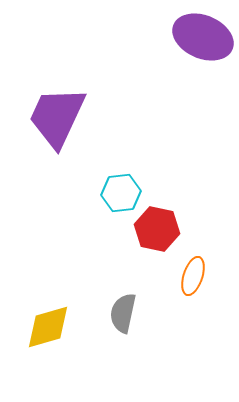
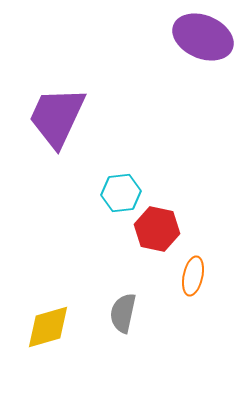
orange ellipse: rotated 6 degrees counterclockwise
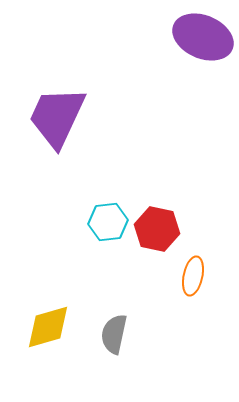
cyan hexagon: moved 13 px left, 29 px down
gray semicircle: moved 9 px left, 21 px down
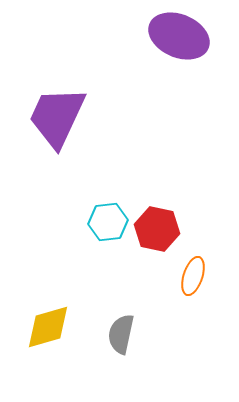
purple ellipse: moved 24 px left, 1 px up
orange ellipse: rotated 6 degrees clockwise
gray semicircle: moved 7 px right
